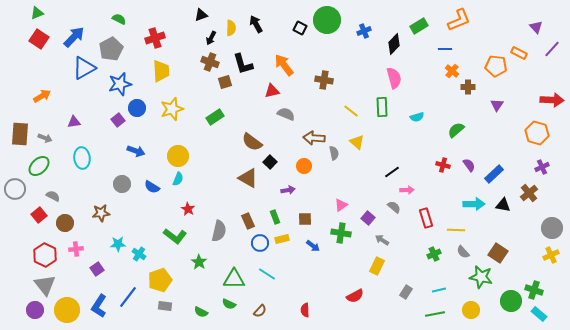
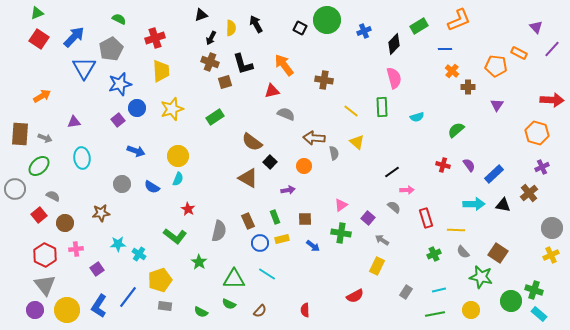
blue triangle at (84, 68): rotated 30 degrees counterclockwise
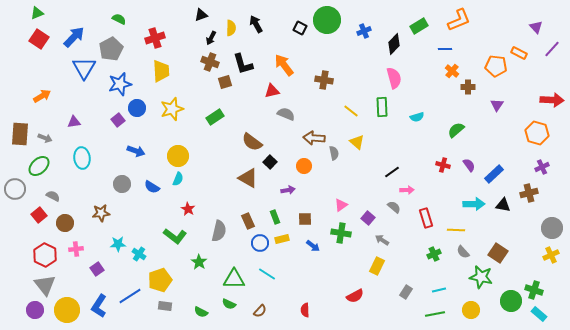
brown cross at (529, 193): rotated 24 degrees clockwise
blue line at (128, 297): moved 2 px right, 1 px up; rotated 20 degrees clockwise
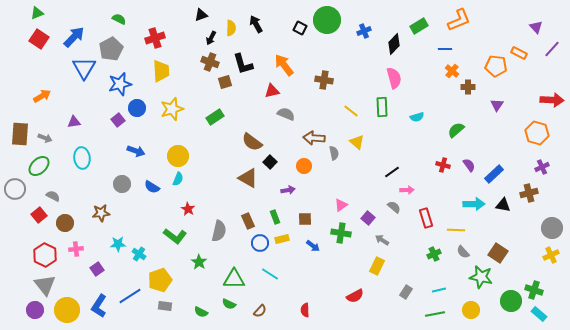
cyan line at (267, 274): moved 3 px right
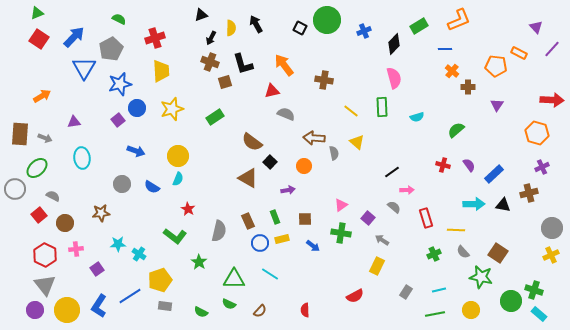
green ellipse at (39, 166): moved 2 px left, 2 px down
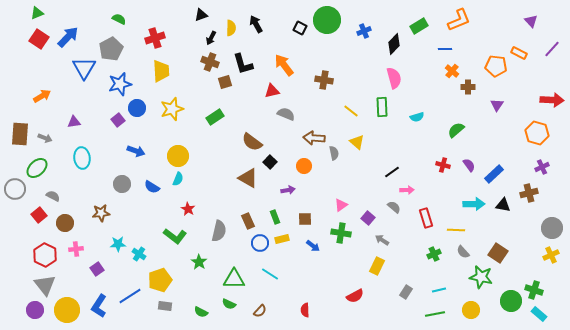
purple triangle at (536, 27): moved 5 px left, 6 px up
blue arrow at (74, 37): moved 6 px left
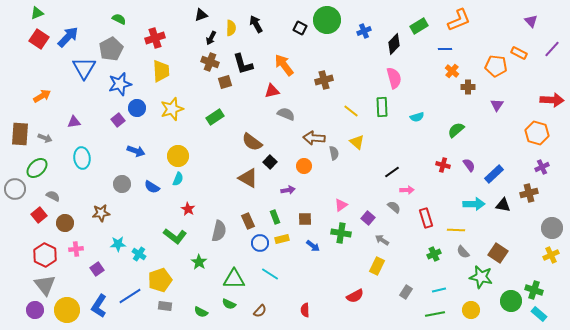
brown cross at (324, 80): rotated 24 degrees counterclockwise
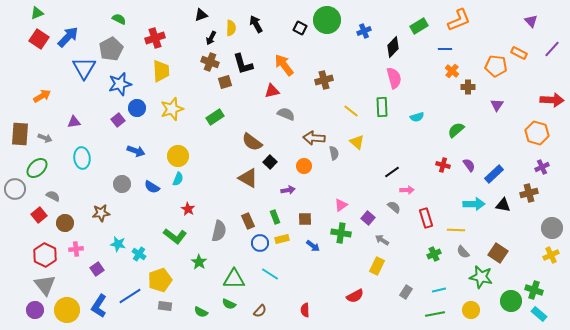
black diamond at (394, 44): moved 1 px left, 3 px down
cyan star at (118, 244): rotated 14 degrees clockwise
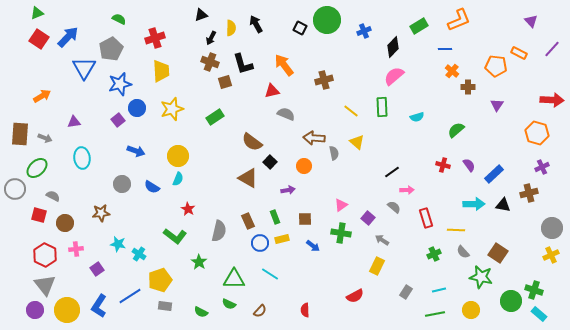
pink semicircle at (394, 78): moved 2 px up; rotated 115 degrees counterclockwise
red square at (39, 215): rotated 35 degrees counterclockwise
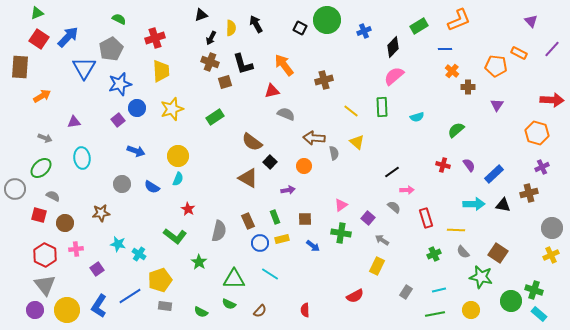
brown rectangle at (20, 134): moved 67 px up
green ellipse at (37, 168): moved 4 px right
